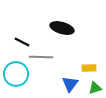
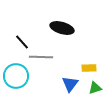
black line: rotated 21 degrees clockwise
cyan circle: moved 2 px down
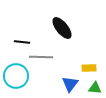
black ellipse: rotated 35 degrees clockwise
black line: rotated 42 degrees counterclockwise
green triangle: rotated 24 degrees clockwise
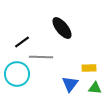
black line: rotated 42 degrees counterclockwise
cyan circle: moved 1 px right, 2 px up
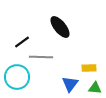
black ellipse: moved 2 px left, 1 px up
cyan circle: moved 3 px down
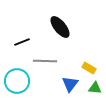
black line: rotated 14 degrees clockwise
gray line: moved 4 px right, 4 px down
yellow rectangle: rotated 32 degrees clockwise
cyan circle: moved 4 px down
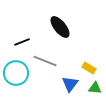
gray line: rotated 20 degrees clockwise
cyan circle: moved 1 px left, 8 px up
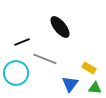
gray line: moved 2 px up
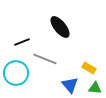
blue triangle: moved 1 px down; rotated 18 degrees counterclockwise
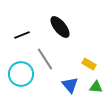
black line: moved 7 px up
gray line: rotated 35 degrees clockwise
yellow rectangle: moved 4 px up
cyan circle: moved 5 px right, 1 px down
green triangle: moved 1 px right, 1 px up
